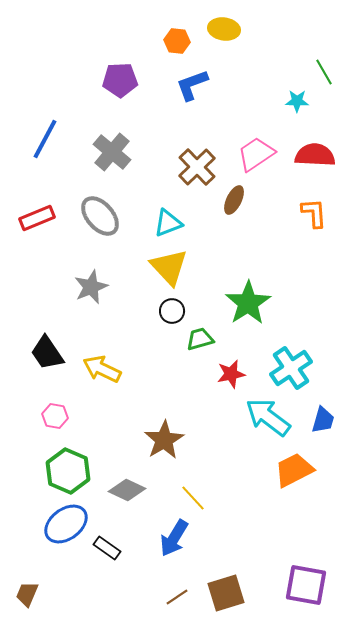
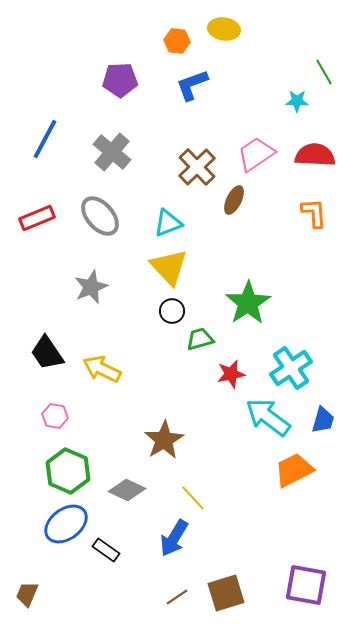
black rectangle: moved 1 px left, 2 px down
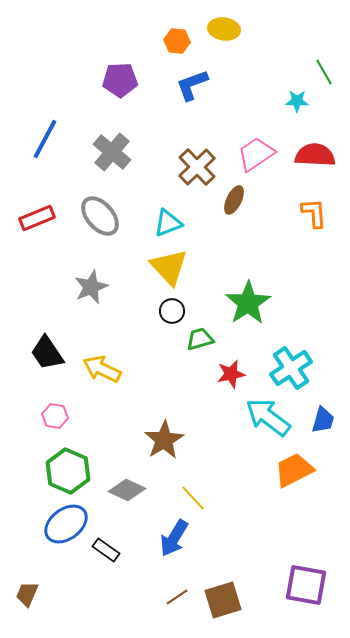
brown square: moved 3 px left, 7 px down
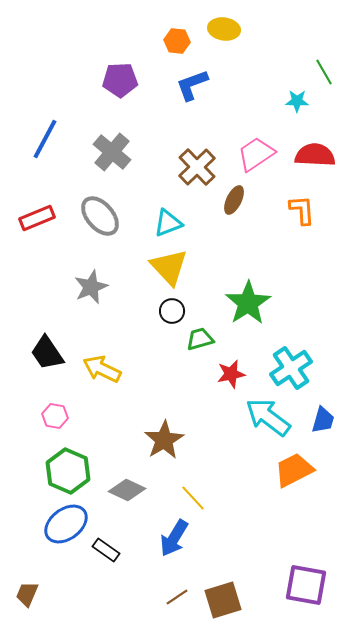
orange L-shape: moved 12 px left, 3 px up
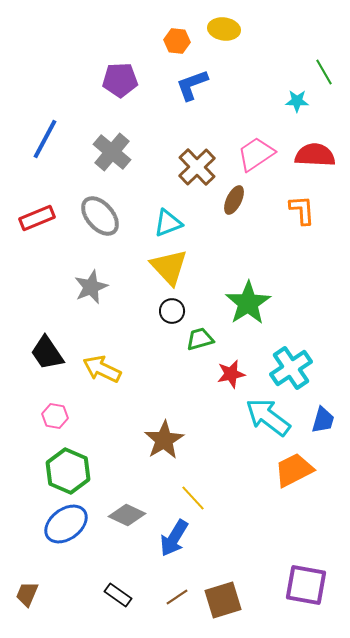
gray diamond: moved 25 px down
black rectangle: moved 12 px right, 45 px down
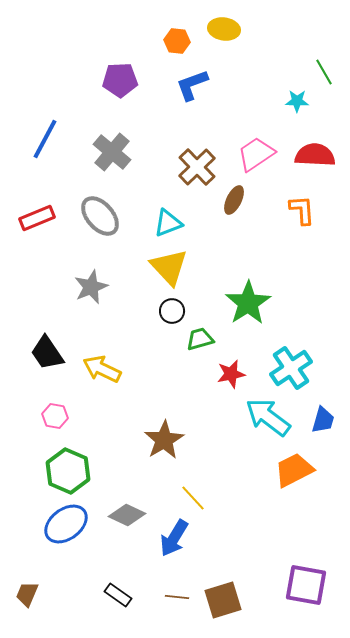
brown line: rotated 40 degrees clockwise
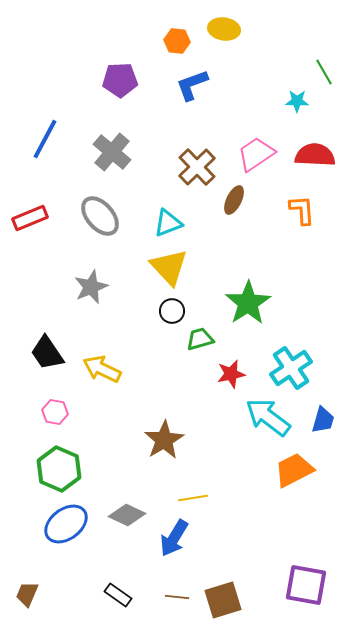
red rectangle: moved 7 px left
pink hexagon: moved 4 px up
green hexagon: moved 9 px left, 2 px up
yellow line: rotated 56 degrees counterclockwise
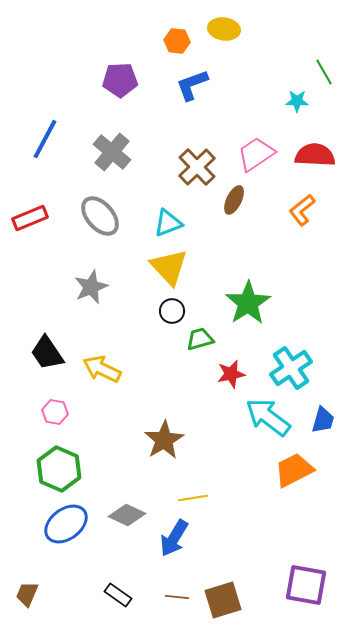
orange L-shape: rotated 124 degrees counterclockwise
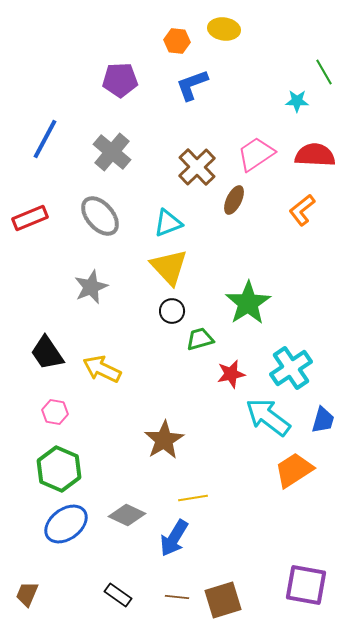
orange trapezoid: rotated 6 degrees counterclockwise
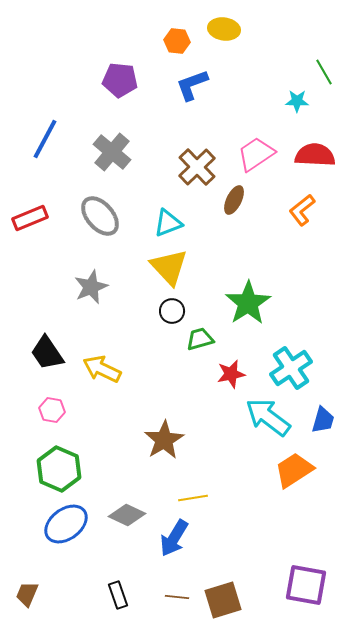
purple pentagon: rotated 8 degrees clockwise
pink hexagon: moved 3 px left, 2 px up
black rectangle: rotated 36 degrees clockwise
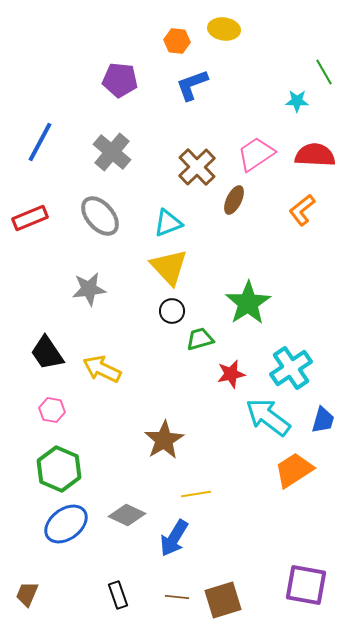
blue line: moved 5 px left, 3 px down
gray star: moved 2 px left, 2 px down; rotated 16 degrees clockwise
yellow line: moved 3 px right, 4 px up
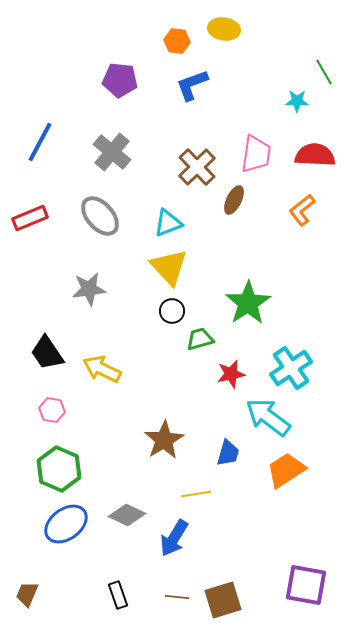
pink trapezoid: rotated 132 degrees clockwise
blue trapezoid: moved 95 px left, 33 px down
orange trapezoid: moved 8 px left
